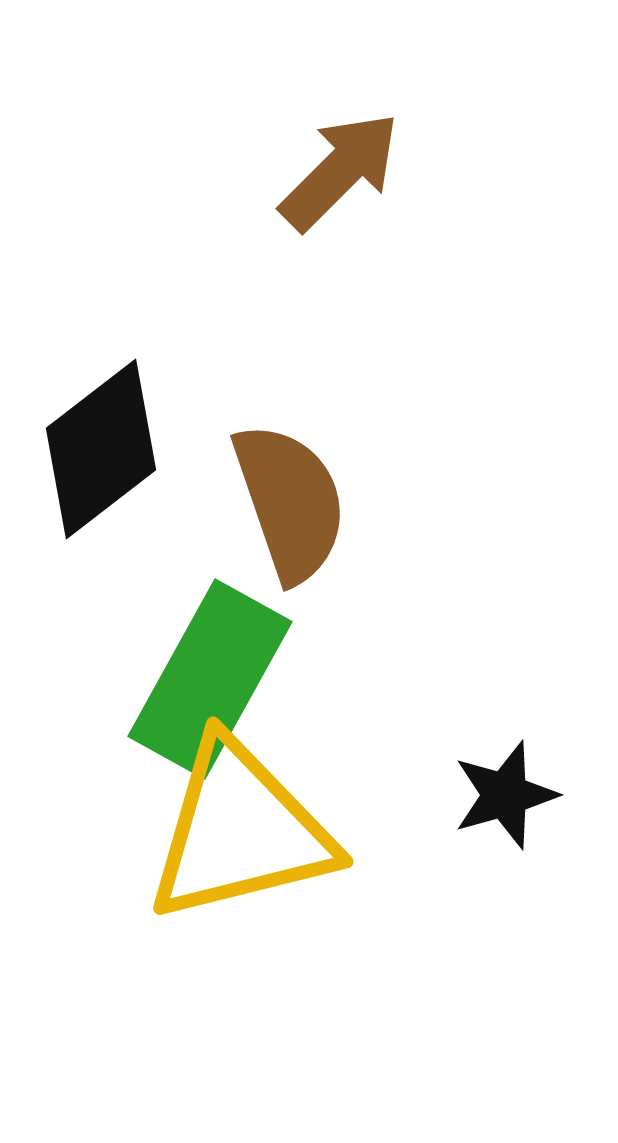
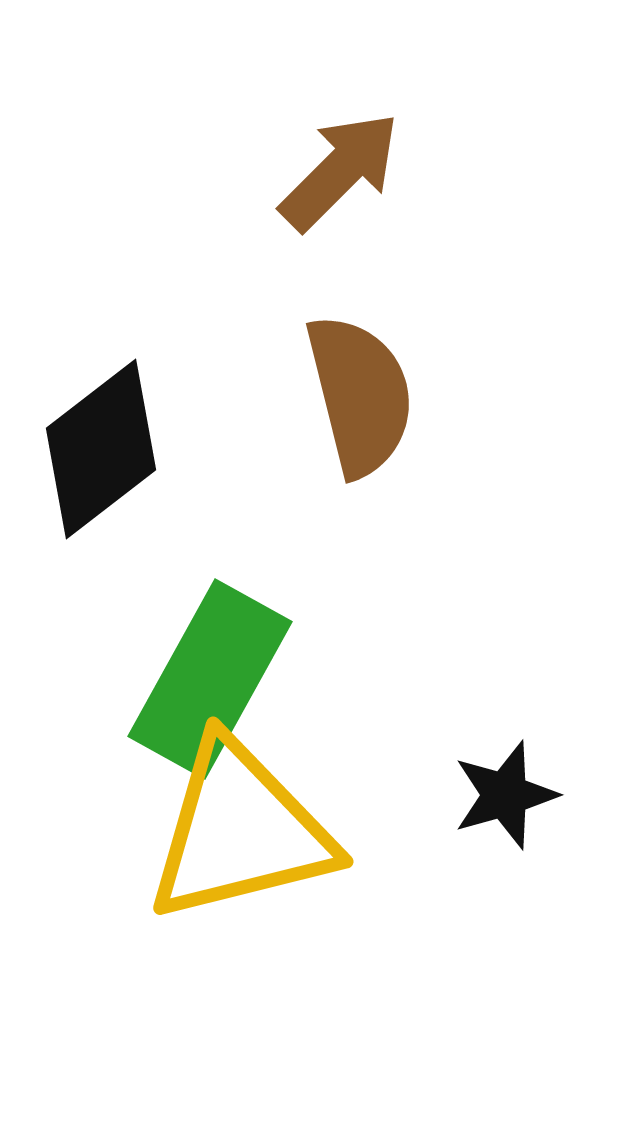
brown semicircle: moved 70 px right, 107 px up; rotated 5 degrees clockwise
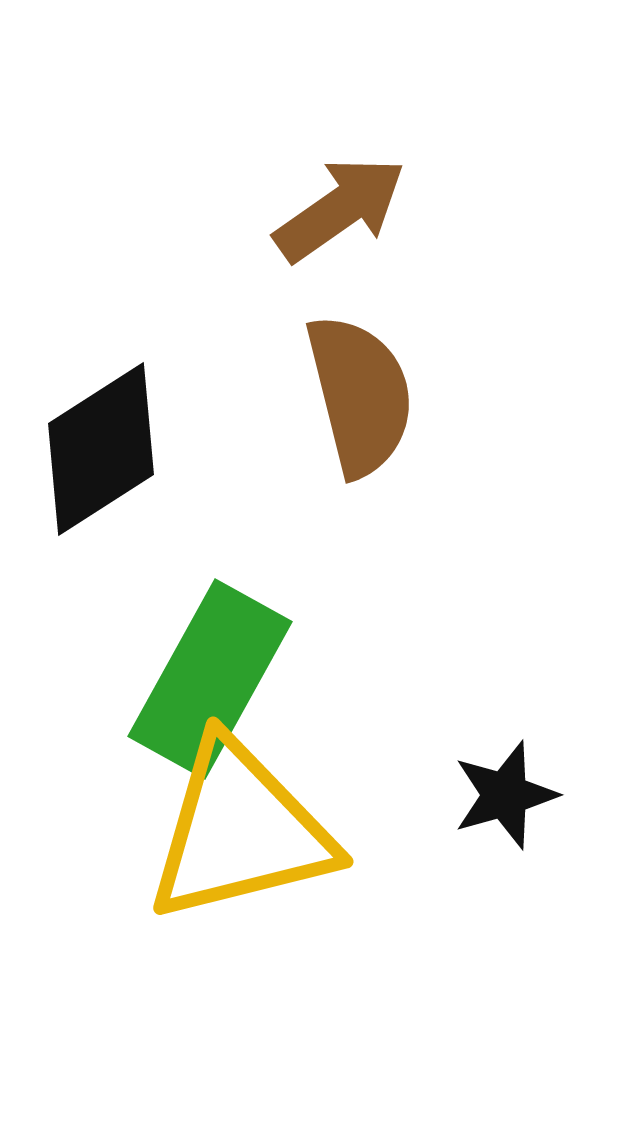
brown arrow: moved 38 px down; rotated 10 degrees clockwise
black diamond: rotated 5 degrees clockwise
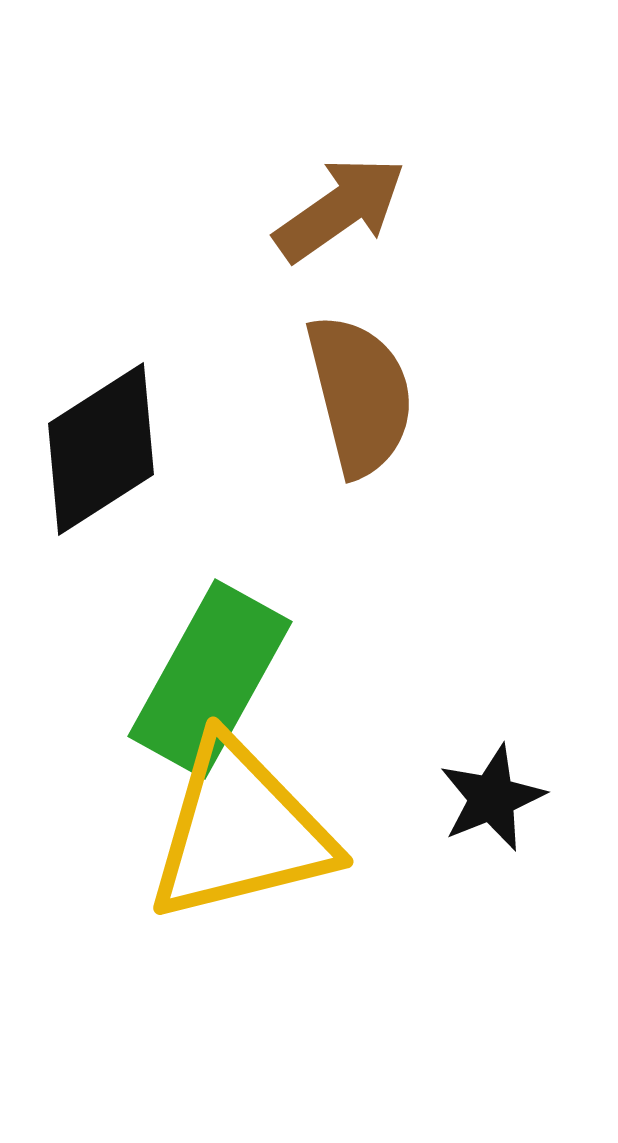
black star: moved 13 px left, 3 px down; rotated 6 degrees counterclockwise
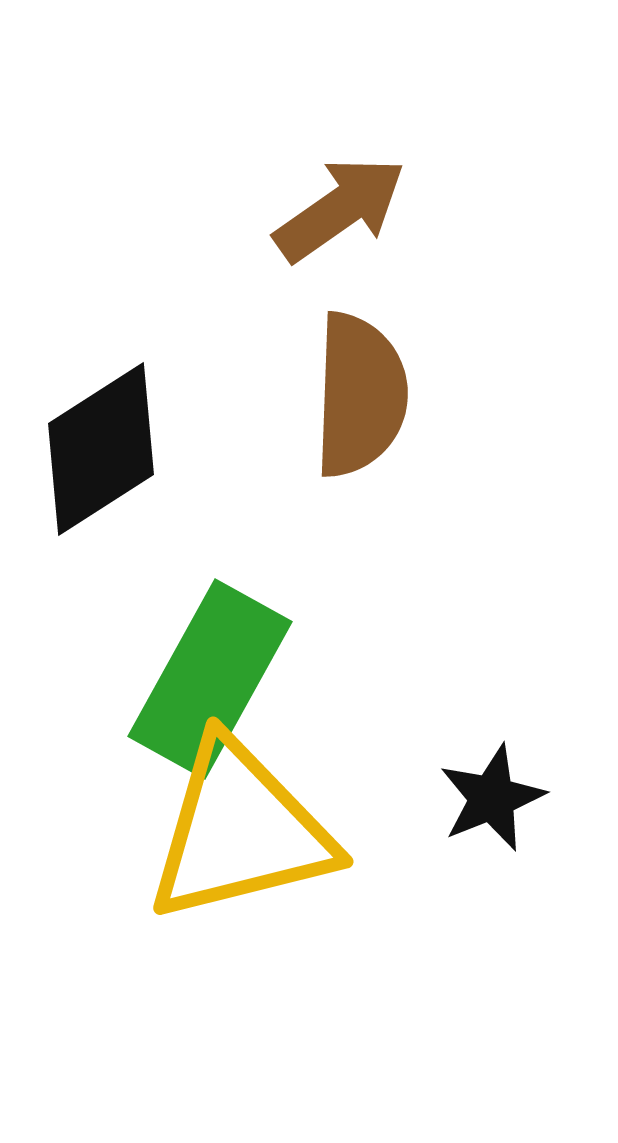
brown semicircle: rotated 16 degrees clockwise
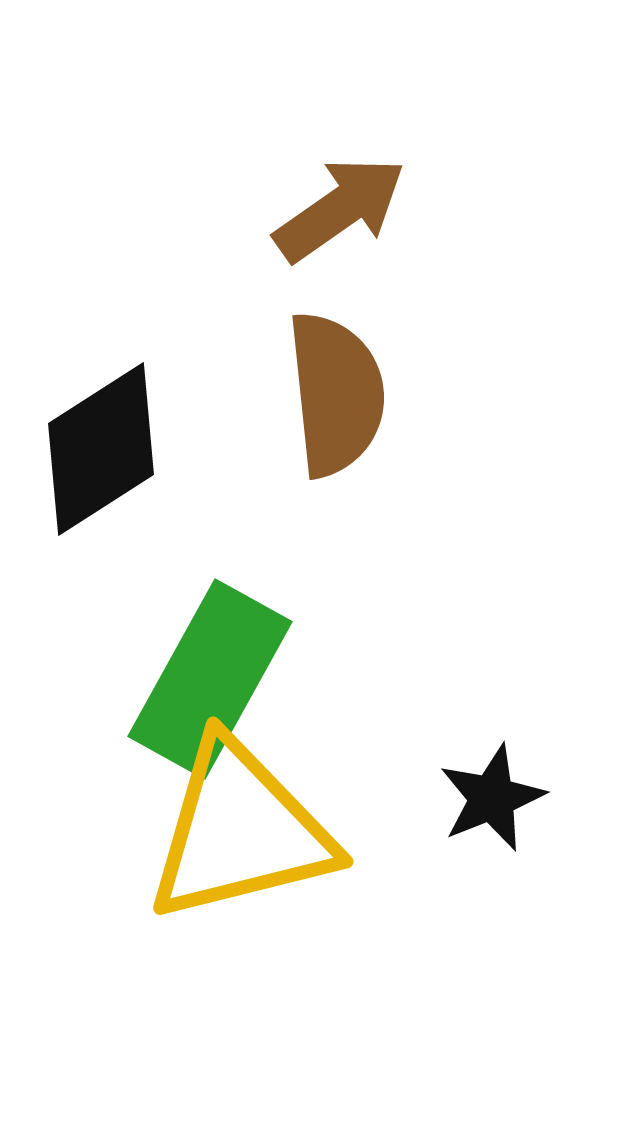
brown semicircle: moved 24 px left, 1 px up; rotated 8 degrees counterclockwise
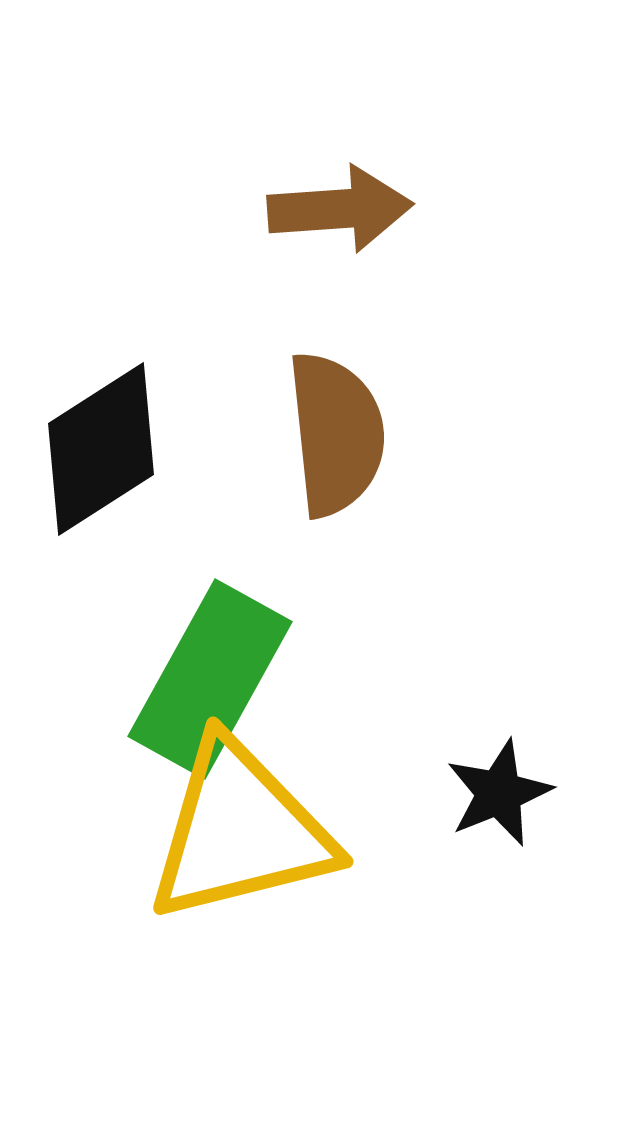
brown arrow: rotated 31 degrees clockwise
brown semicircle: moved 40 px down
black star: moved 7 px right, 5 px up
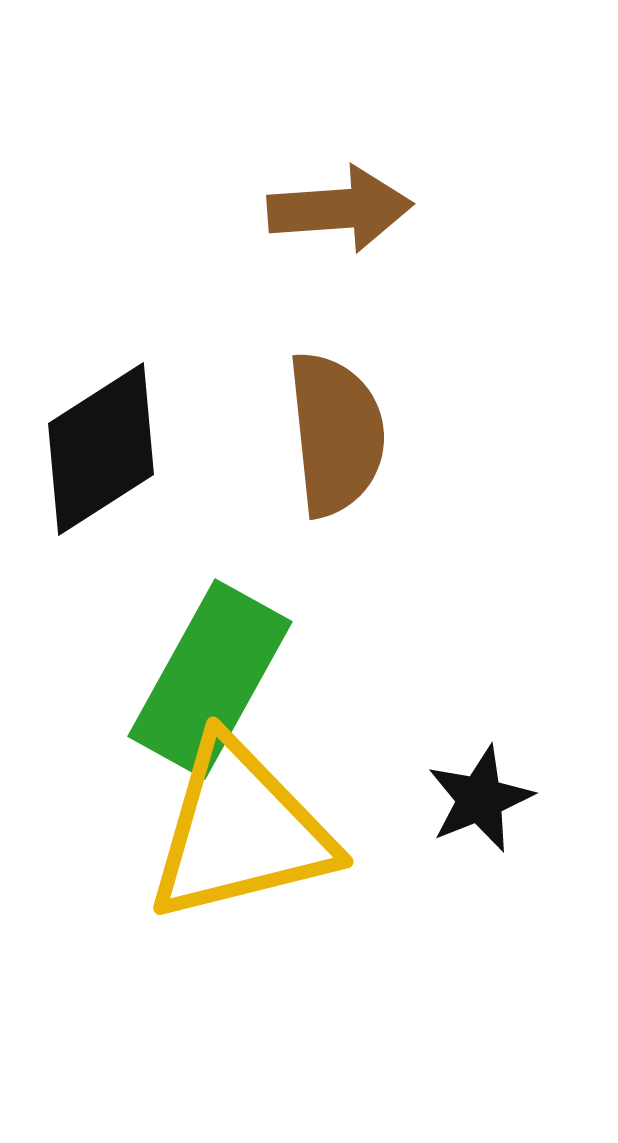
black star: moved 19 px left, 6 px down
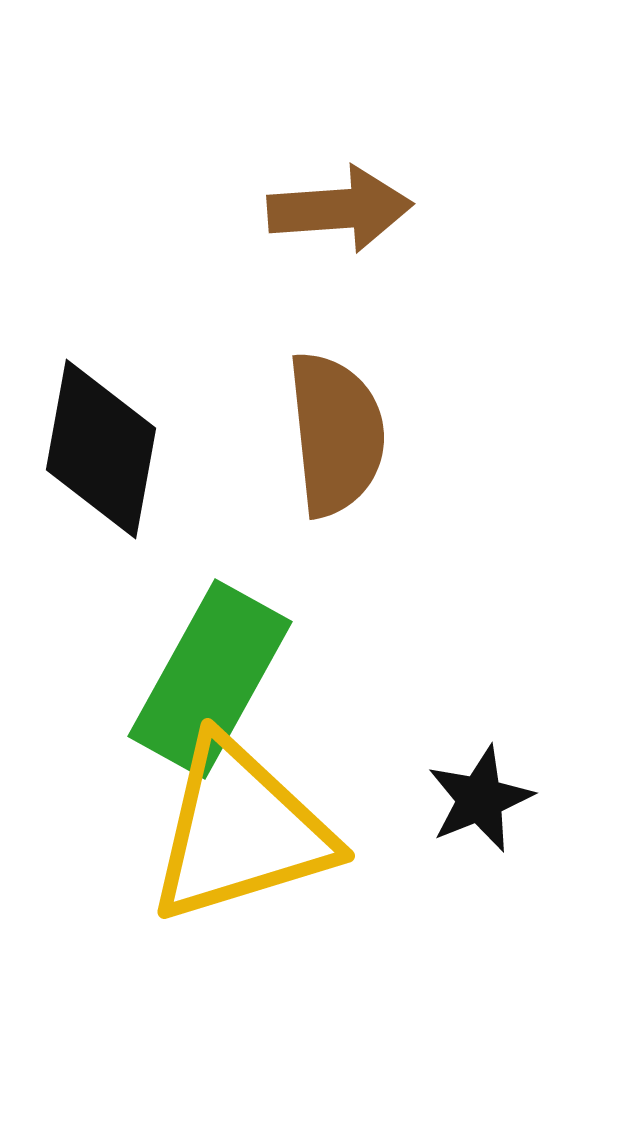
black diamond: rotated 47 degrees counterclockwise
yellow triangle: rotated 3 degrees counterclockwise
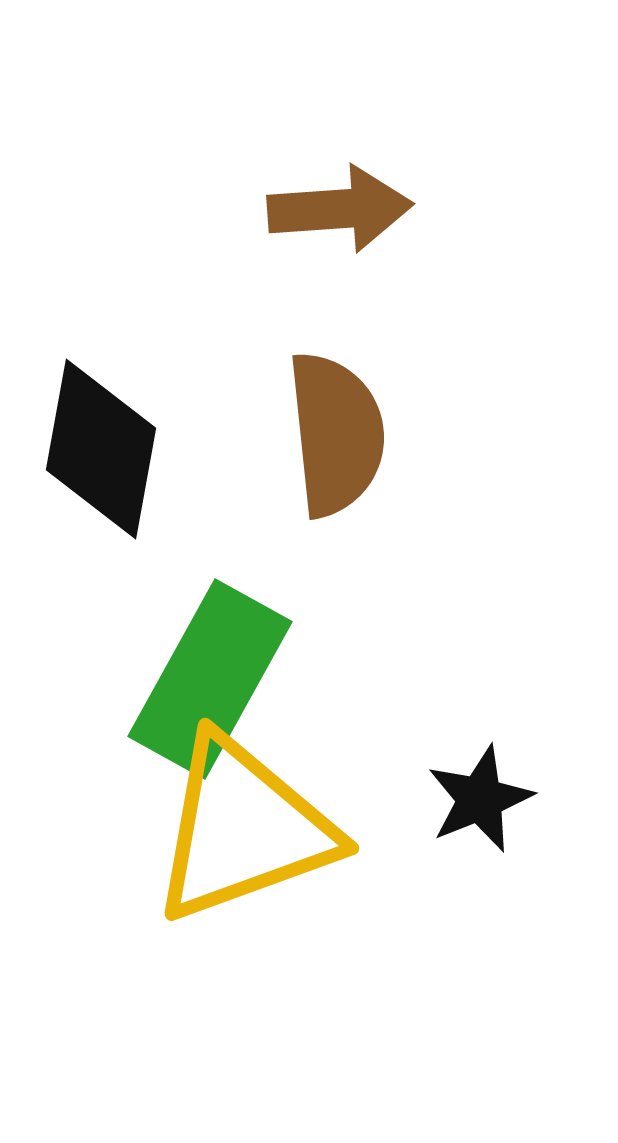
yellow triangle: moved 3 px right, 2 px up; rotated 3 degrees counterclockwise
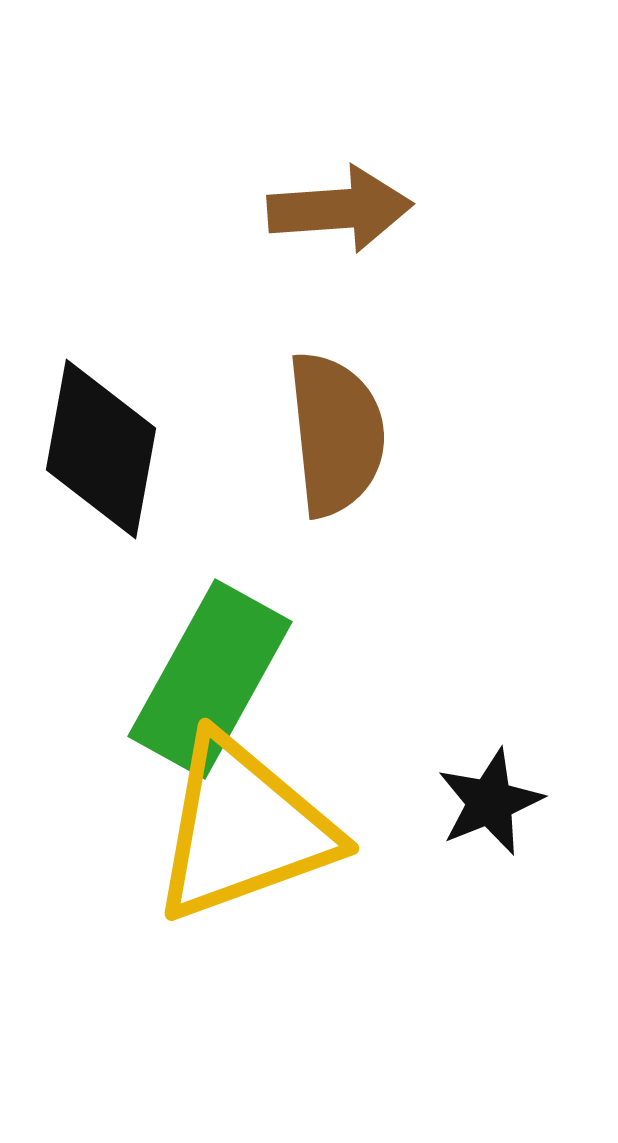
black star: moved 10 px right, 3 px down
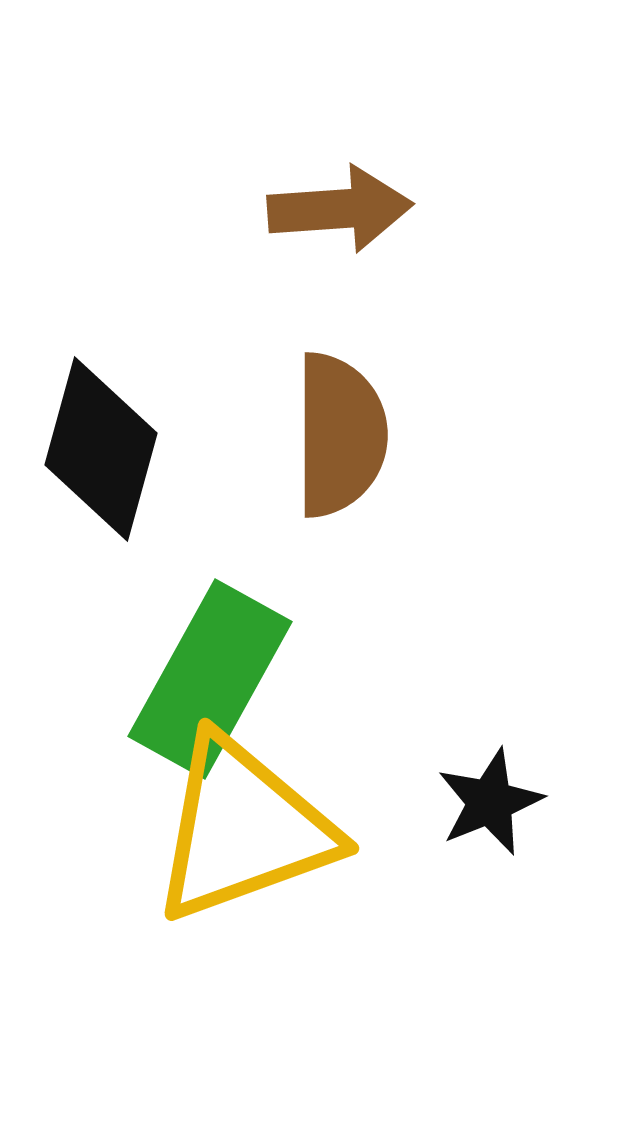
brown semicircle: moved 4 px right, 1 px down; rotated 6 degrees clockwise
black diamond: rotated 5 degrees clockwise
